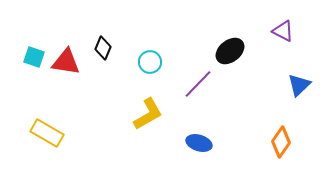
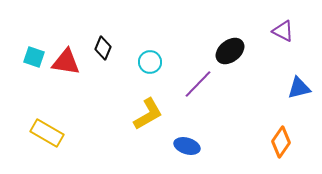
blue triangle: moved 3 px down; rotated 30 degrees clockwise
blue ellipse: moved 12 px left, 3 px down
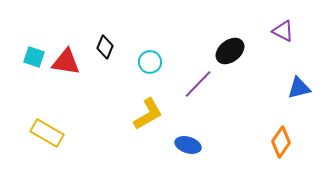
black diamond: moved 2 px right, 1 px up
blue ellipse: moved 1 px right, 1 px up
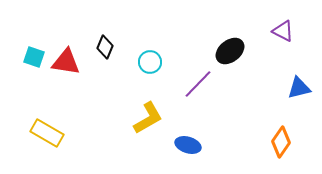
yellow L-shape: moved 4 px down
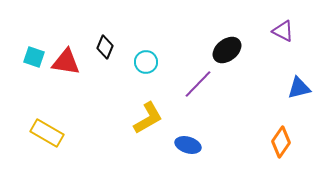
black ellipse: moved 3 px left, 1 px up
cyan circle: moved 4 px left
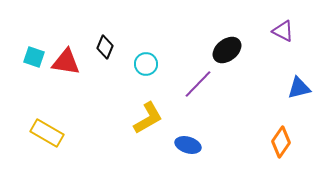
cyan circle: moved 2 px down
